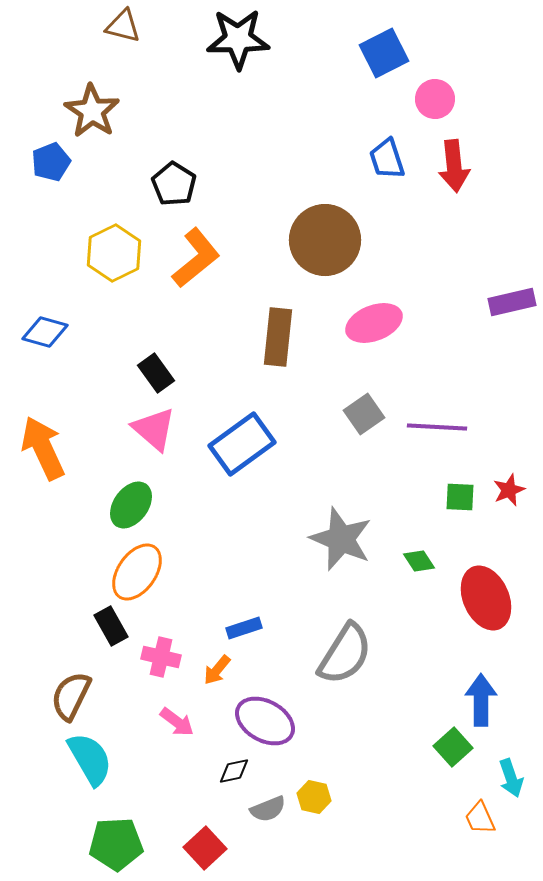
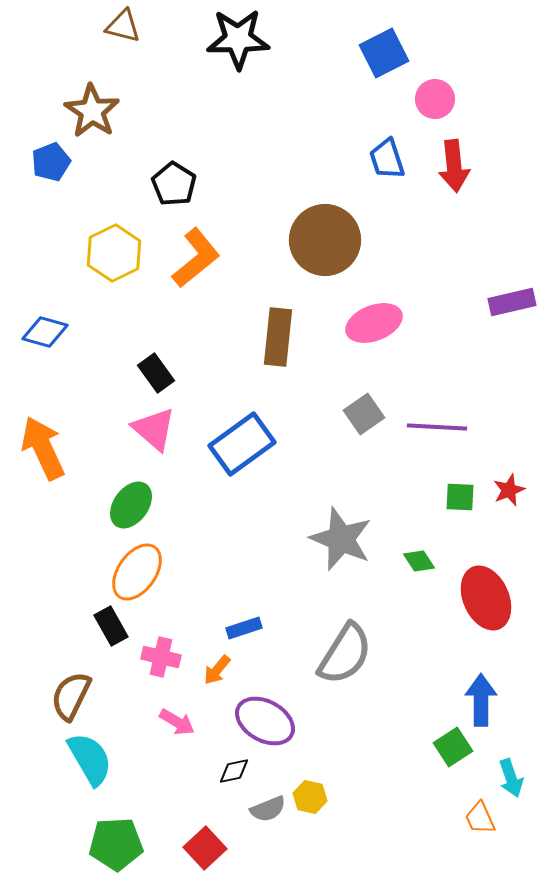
pink arrow at (177, 722): rotated 6 degrees counterclockwise
green square at (453, 747): rotated 9 degrees clockwise
yellow hexagon at (314, 797): moved 4 px left
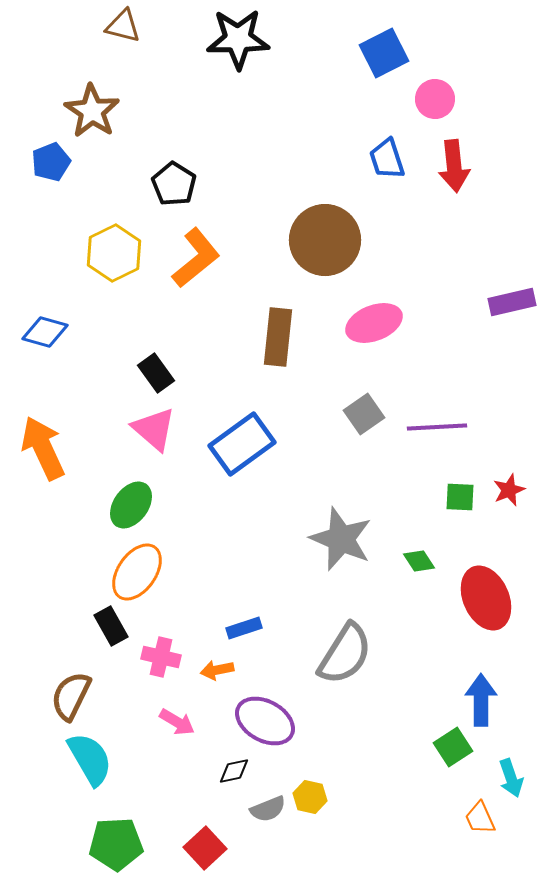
purple line at (437, 427): rotated 6 degrees counterclockwise
orange arrow at (217, 670): rotated 40 degrees clockwise
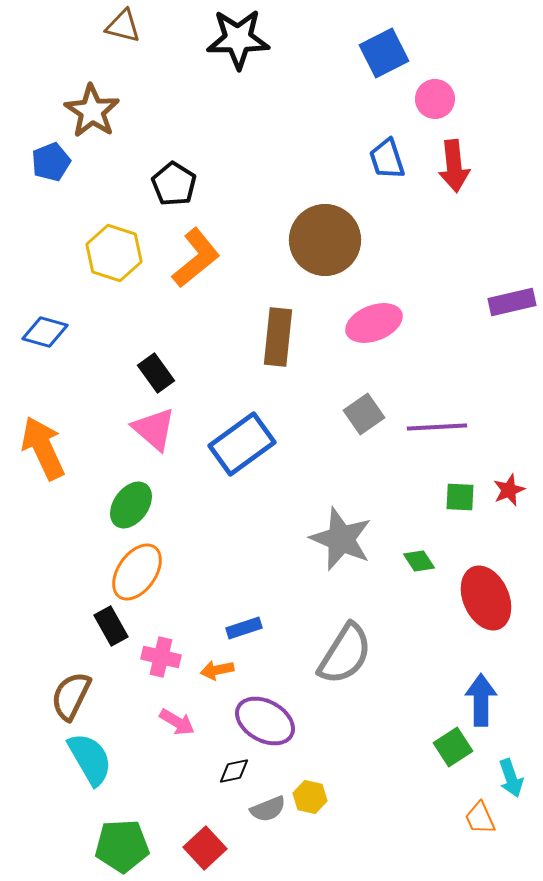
yellow hexagon at (114, 253): rotated 16 degrees counterclockwise
green pentagon at (116, 844): moved 6 px right, 2 px down
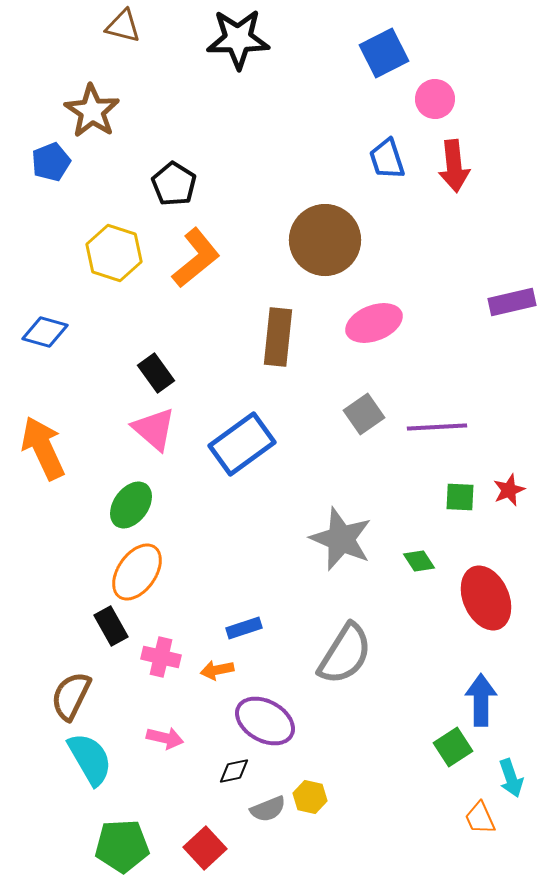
pink arrow at (177, 722): moved 12 px left, 16 px down; rotated 18 degrees counterclockwise
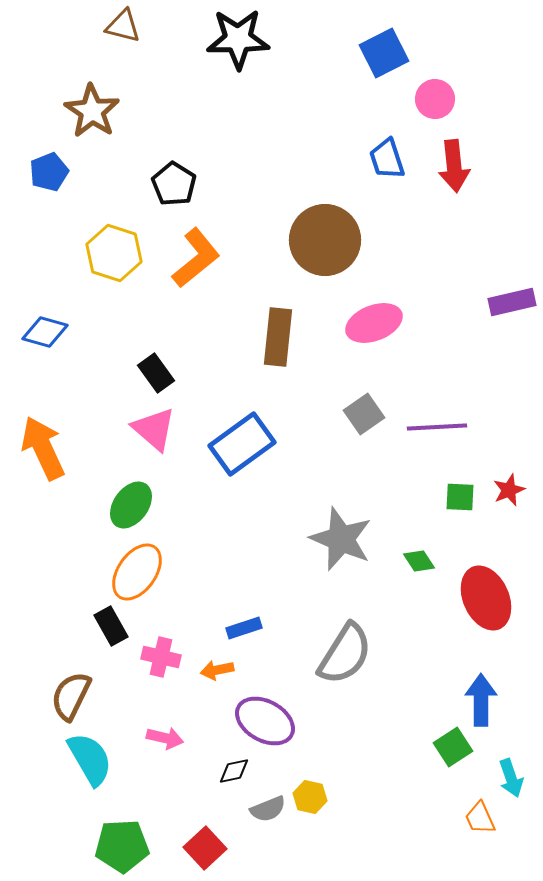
blue pentagon at (51, 162): moved 2 px left, 10 px down
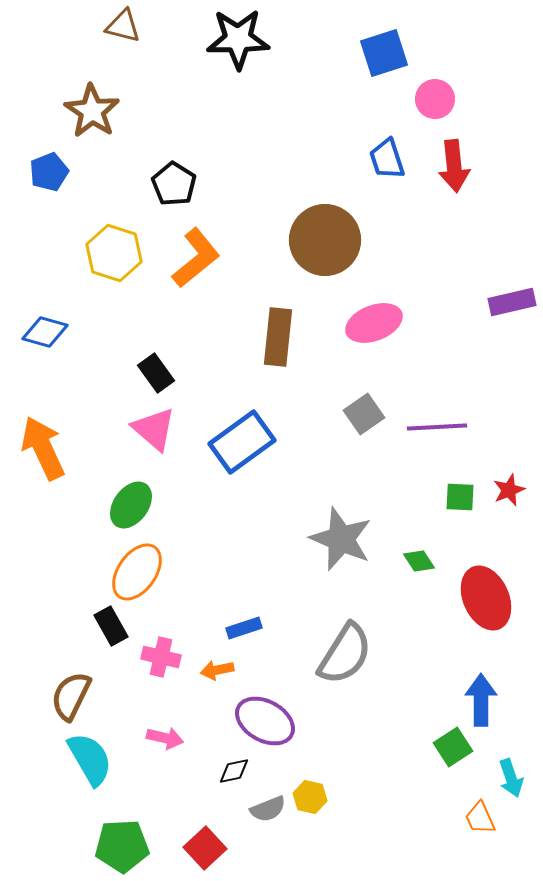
blue square at (384, 53): rotated 9 degrees clockwise
blue rectangle at (242, 444): moved 2 px up
